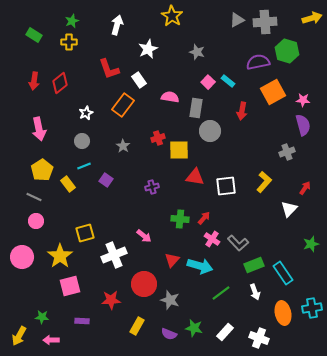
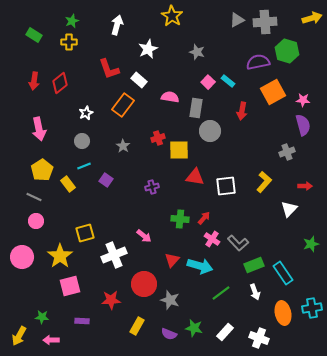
white rectangle at (139, 80): rotated 14 degrees counterclockwise
red arrow at (305, 188): moved 2 px up; rotated 56 degrees clockwise
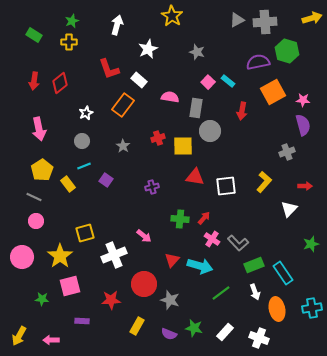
yellow square at (179, 150): moved 4 px right, 4 px up
orange ellipse at (283, 313): moved 6 px left, 4 px up
green star at (42, 317): moved 18 px up
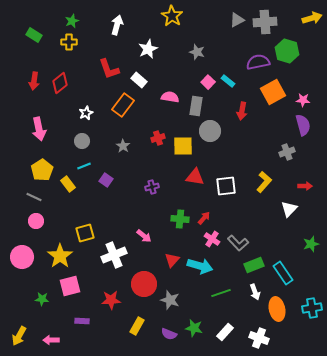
gray rectangle at (196, 108): moved 2 px up
green line at (221, 293): rotated 18 degrees clockwise
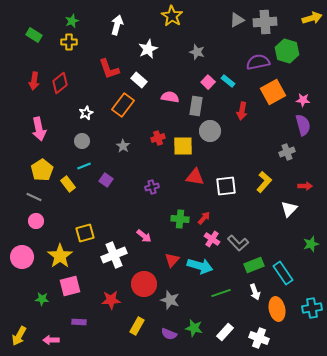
purple rectangle at (82, 321): moved 3 px left, 1 px down
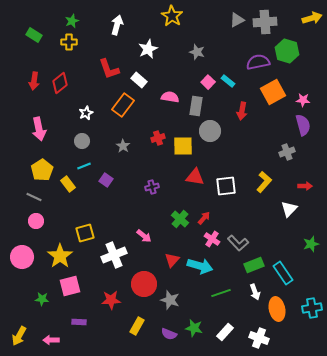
green cross at (180, 219): rotated 36 degrees clockwise
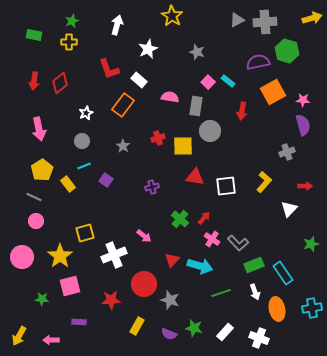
green rectangle at (34, 35): rotated 21 degrees counterclockwise
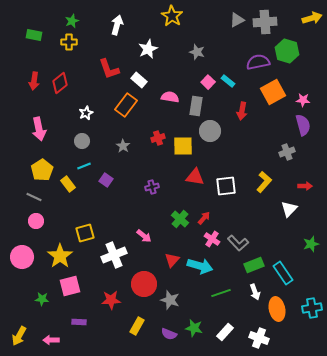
orange rectangle at (123, 105): moved 3 px right
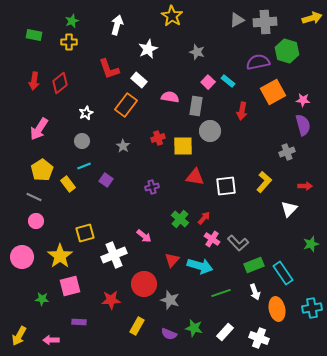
pink arrow at (39, 129): rotated 45 degrees clockwise
